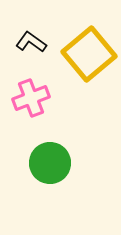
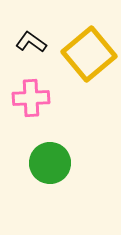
pink cross: rotated 18 degrees clockwise
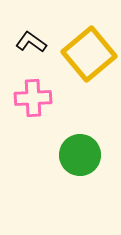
pink cross: moved 2 px right
green circle: moved 30 px right, 8 px up
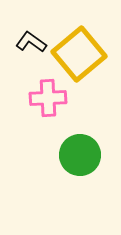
yellow square: moved 10 px left
pink cross: moved 15 px right
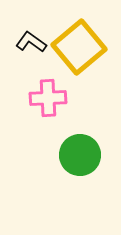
yellow square: moved 7 px up
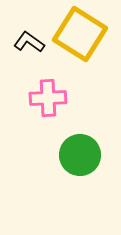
black L-shape: moved 2 px left
yellow square: moved 1 px right, 13 px up; rotated 18 degrees counterclockwise
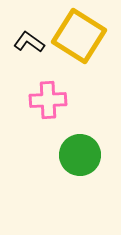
yellow square: moved 1 px left, 2 px down
pink cross: moved 2 px down
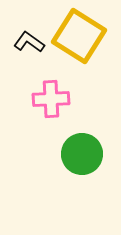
pink cross: moved 3 px right, 1 px up
green circle: moved 2 px right, 1 px up
